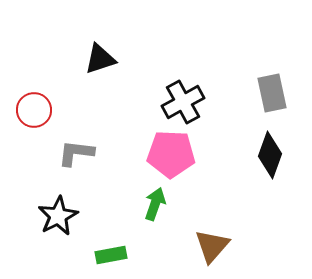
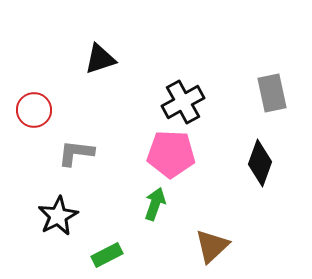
black diamond: moved 10 px left, 8 px down
brown triangle: rotated 6 degrees clockwise
green rectangle: moved 4 px left; rotated 16 degrees counterclockwise
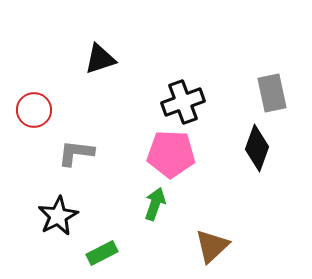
black cross: rotated 9 degrees clockwise
black diamond: moved 3 px left, 15 px up
green rectangle: moved 5 px left, 2 px up
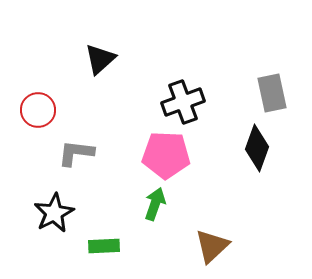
black triangle: rotated 24 degrees counterclockwise
red circle: moved 4 px right
pink pentagon: moved 5 px left, 1 px down
black star: moved 4 px left, 3 px up
green rectangle: moved 2 px right, 7 px up; rotated 24 degrees clockwise
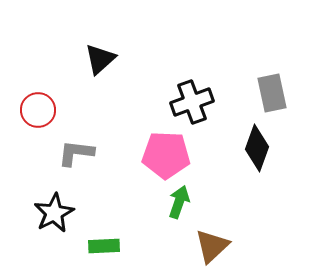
black cross: moved 9 px right
green arrow: moved 24 px right, 2 px up
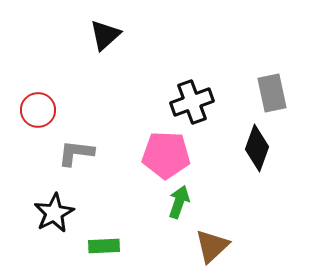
black triangle: moved 5 px right, 24 px up
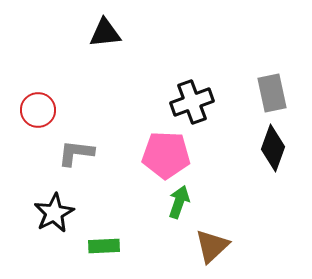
black triangle: moved 2 px up; rotated 36 degrees clockwise
black diamond: moved 16 px right
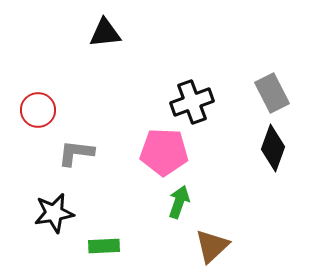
gray rectangle: rotated 15 degrees counterclockwise
pink pentagon: moved 2 px left, 3 px up
black star: rotated 18 degrees clockwise
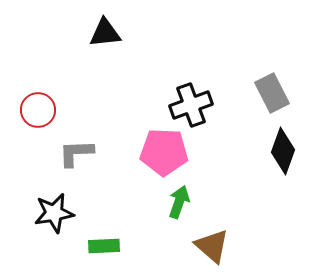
black cross: moved 1 px left, 3 px down
black diamond: moved 10 px right, 3 px down
gray L-shape: rotated 9 degrees counterclockwise
brown triangle: rotated 36 degrees counterclockwise
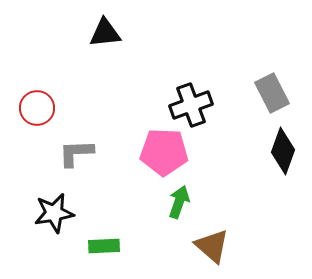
red circle: moved 1 px left, 2 px up
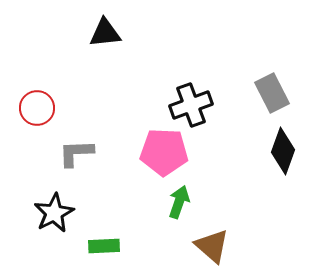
black star: rotated 18 degrees counterclockwise
